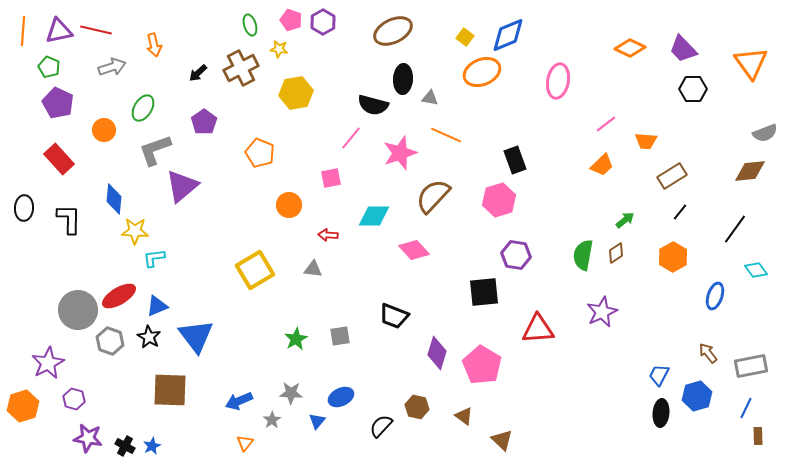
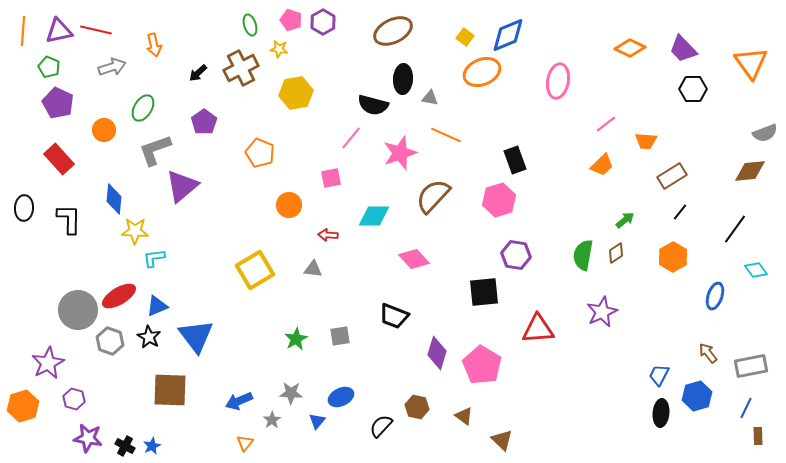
pink diamond at (414, 250): moved 9 px down
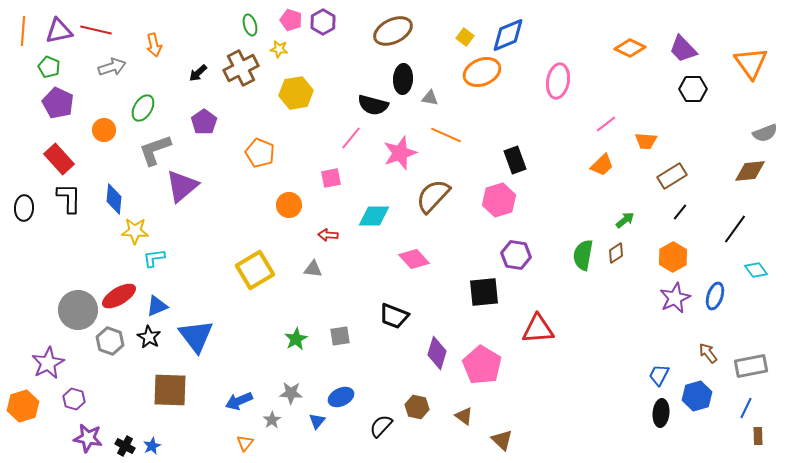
black L-shape at (69, 219): moved 21 px up
purple star at (602, 312): moved 73 px right, 14 px up
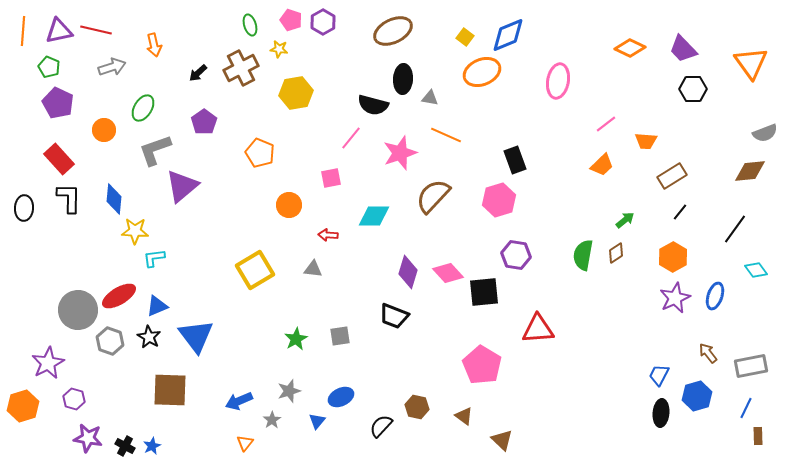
pink diamond at (414, 259): moved 34 px right, 14 px down
purple diamond at (437, 353): moved 29 px left, 81 px up
gray star at (291, 393): moved 2 px left, 2 px up; rotated 20 degrees counterclockwise
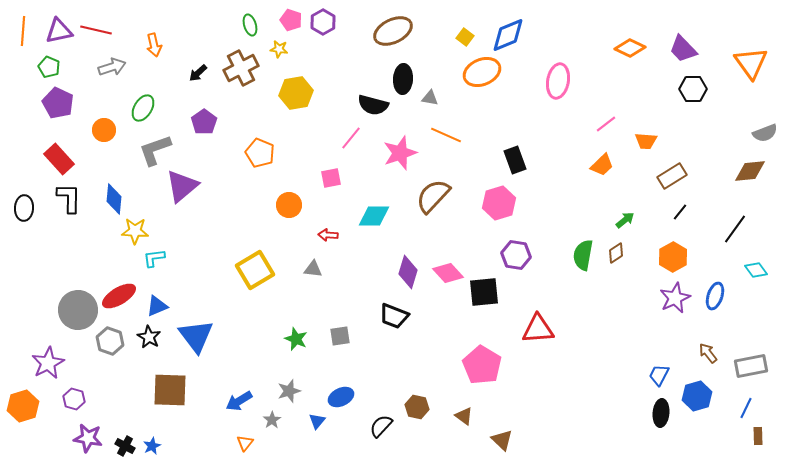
pink hexagon at (499, 200): moved 3 px down
green star at (296, 339): rotated 20 degrees counterclockwise
blue arrow at (239, 401): rotated 8 degrees counterclockwise
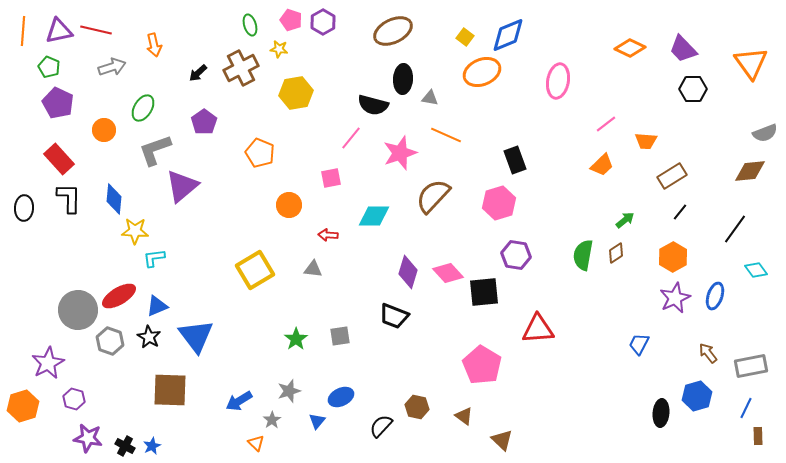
green star at (296, 339): rotated 15 degrees clockwise
blue trapezoid at (659, 375): moved 20 px left, 31 px up
orange triangle at (245, 443): moved 11 px right; rotated 24 degrees counterclockwise
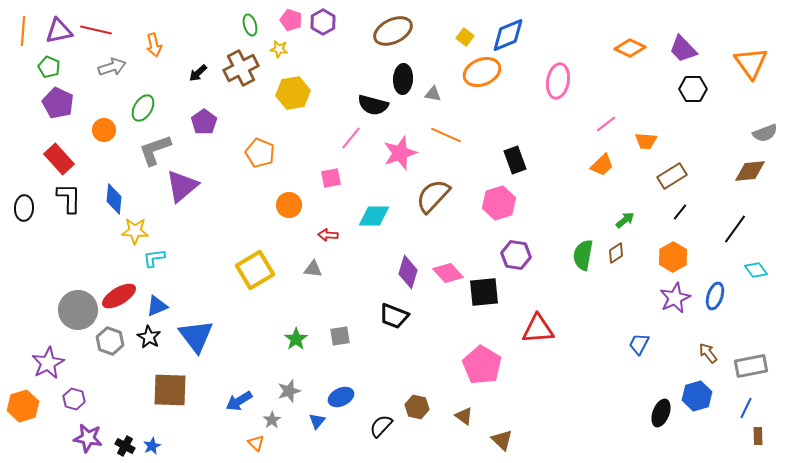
yellow hexagon at (296, 93): moved 3 px left
gray triangle at (430, 98): moved 3 px right, 4 px up
black ellipse at (661, 413): rotated 16 degrees clockwise
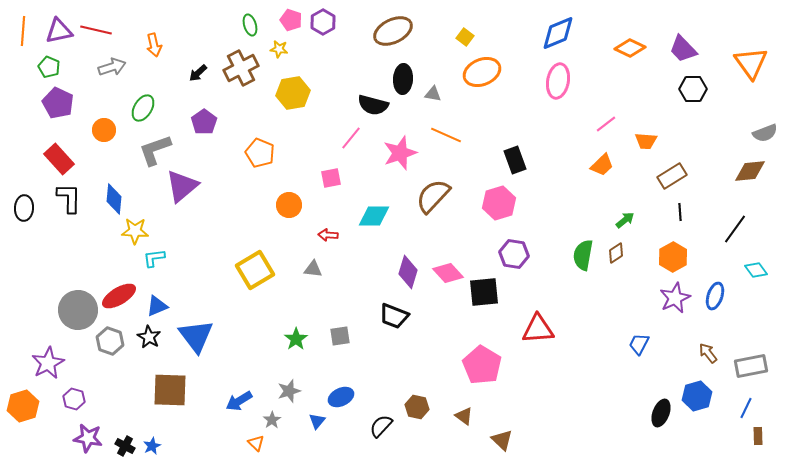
blue diamond at (508, 35): moved 50 px right, 2 px up
black line at (680, 212): rotated 42 degrees counterclockwise
purple hexagon at (516, 255): moved 2 px left, 1 px up
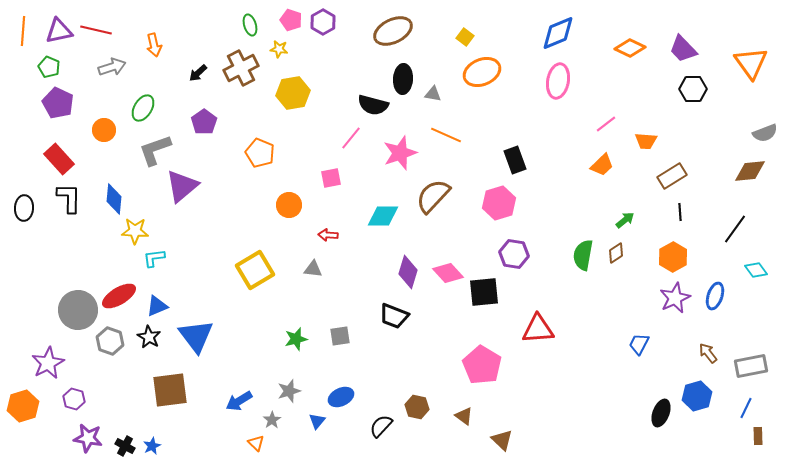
cyan diamond at (374, 216): moved 9 px right
green star at (296, 339): rotated 20 degrees clockwise
brown square at (170, 390): rotated 9 degrees counterclockwise
